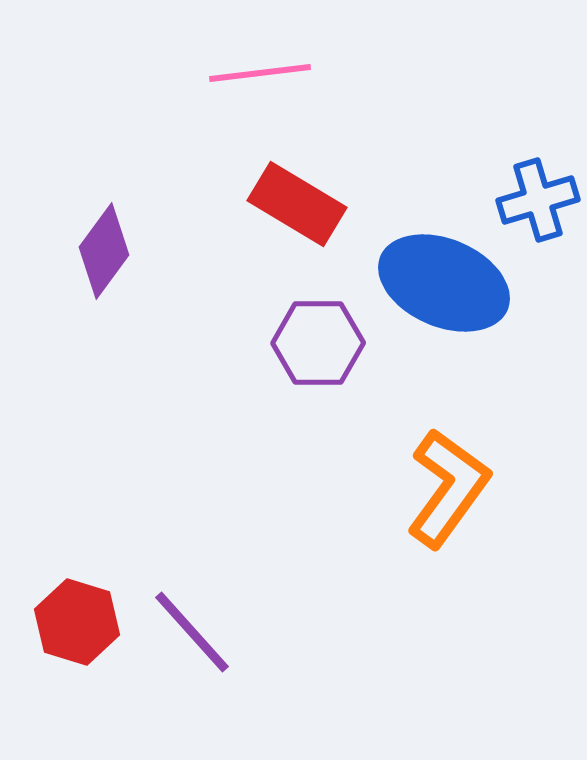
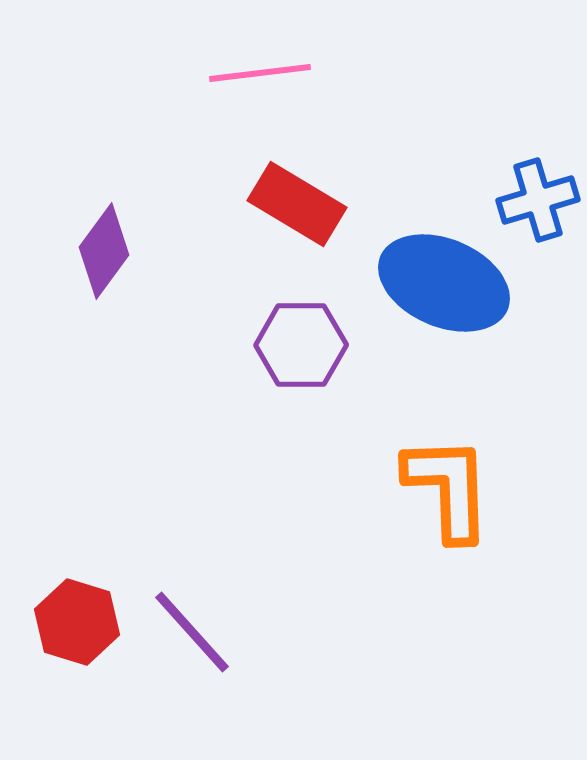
purple hexagon: moved 17 px left, 2 px down
orange L-shape: rotated 38 degrees counterclockwise
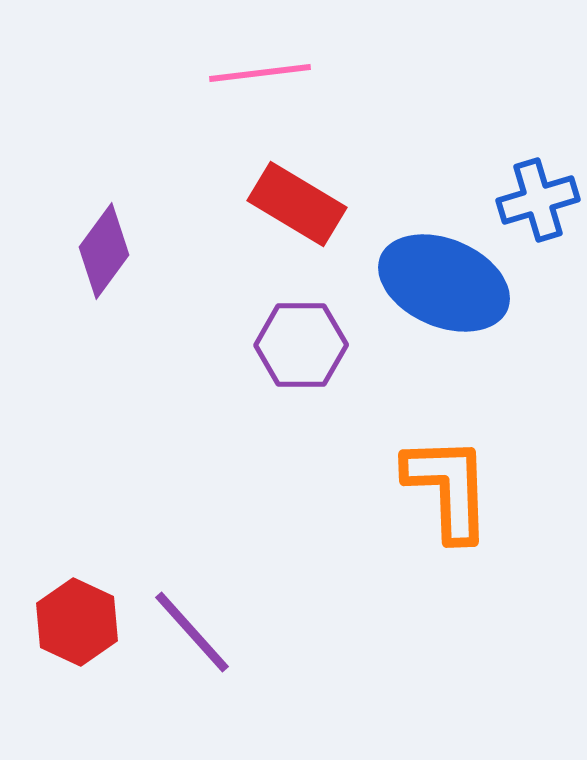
red hexagon: rotated 8 degrees clockwise
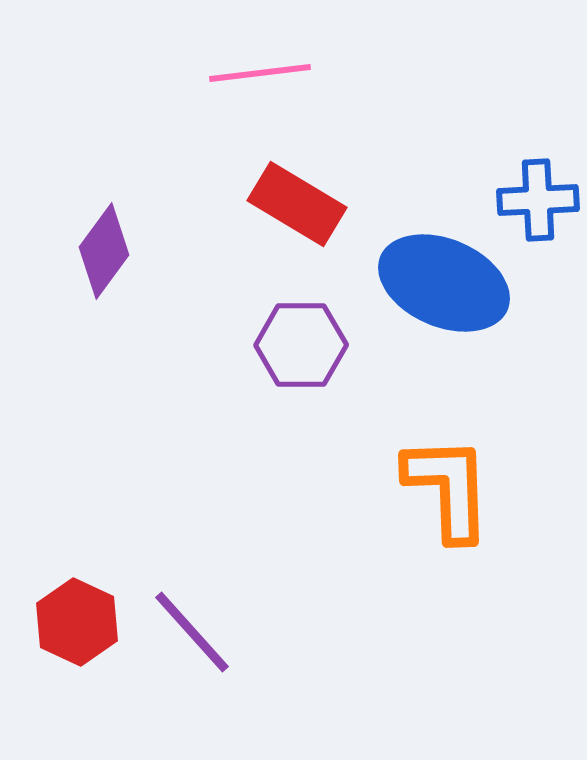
blue cross: rotated 14 degrees clockwise
